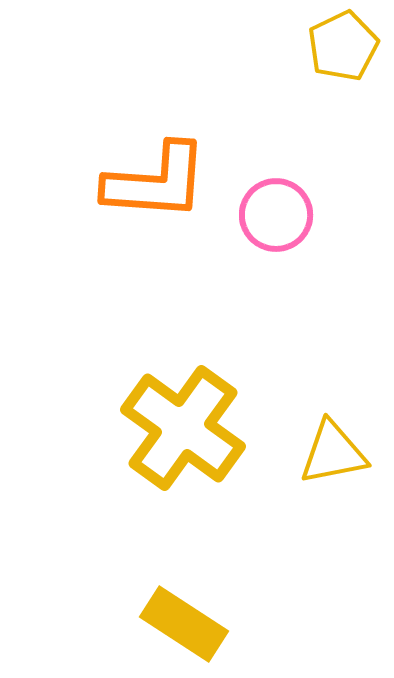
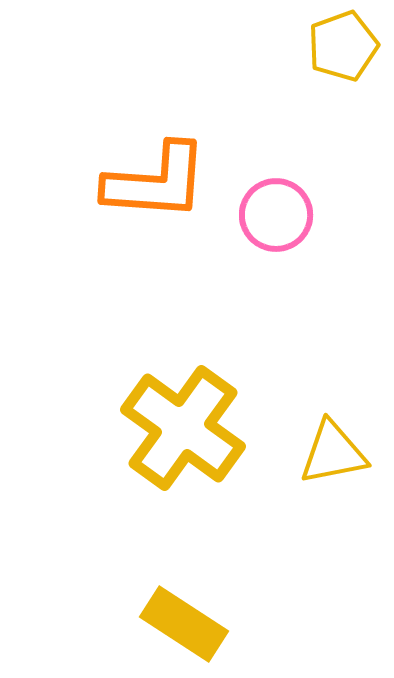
yellow pentagon: rotated 6 degrees clockwise
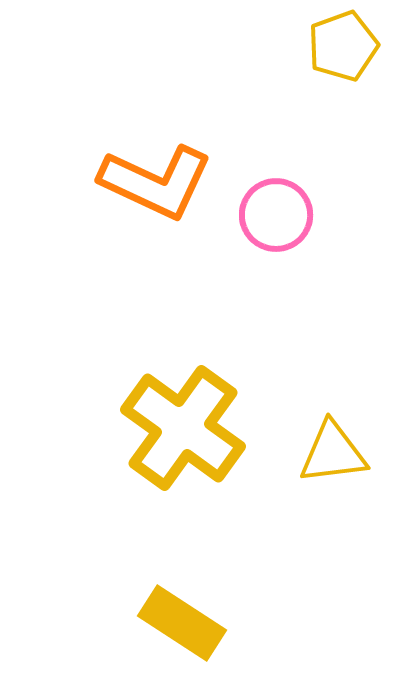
orange L-shape: rotated 21 degrees clockwise
yellow triangle: rotated 4 degrees clockwise
yellow rectangle: moved 2 px left, 1 px up
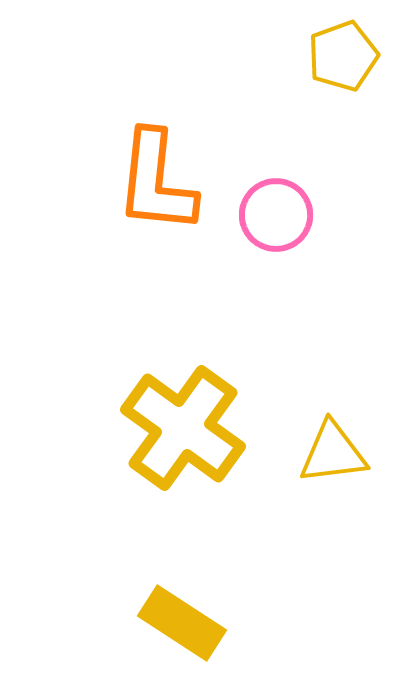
yellow pentagon: moved 10 px down
orange L-shape: rotated 71 degrees clockwise
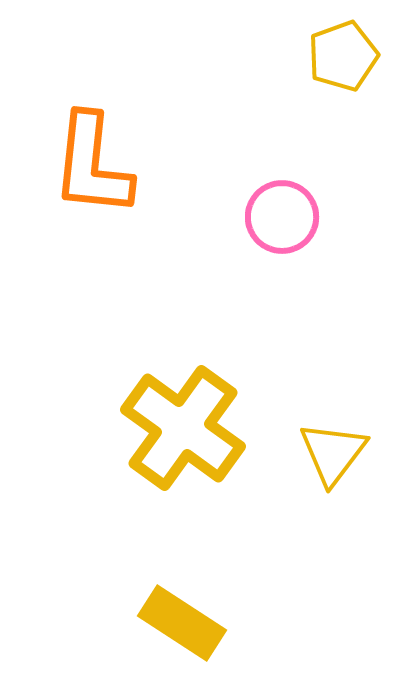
orange L-shape: moved 64 px left, 17 px up
pink circle: moved 6 px right, 2 px down
yellow triangle: rotated 46 degrees counterclockwise
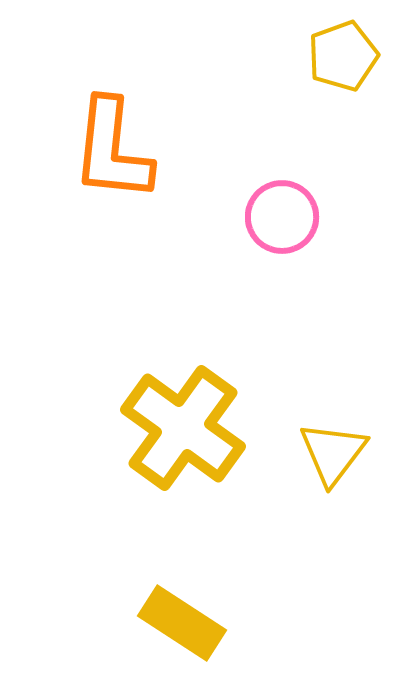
orange L-shape: moved 20 px right, 15 px up
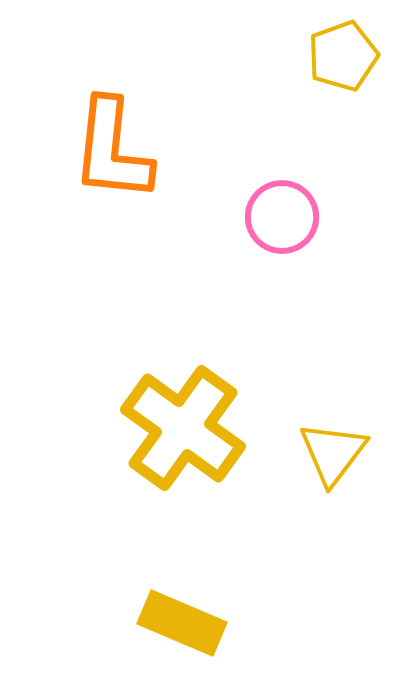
yellow rectangle: rotated 10 degrees counterclockwise
